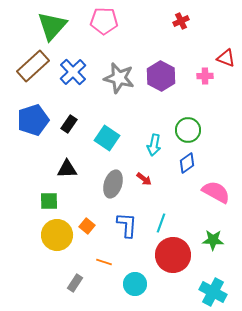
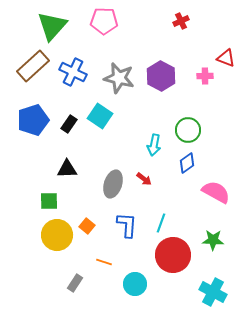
blue cross: rotated 20 degrees counterclockwise
cyan square: moved 7 px left, 22 px up
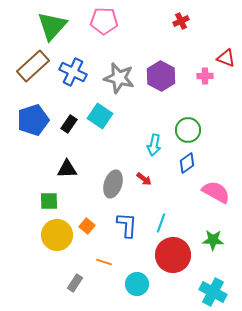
cyan circle: moved 2 px right
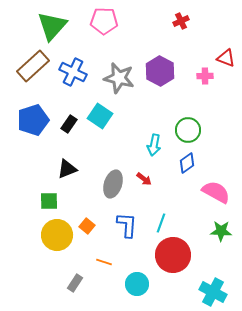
purple hexagon: moved 1 px left, 5 px up
black triangle: rotated 20 degrees counterclockwise
green star: moved 8 px right, 9 px up
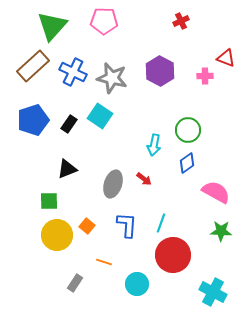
gray star: moved 7 px left
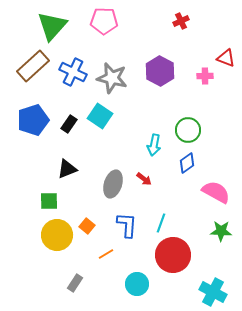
orange line: moved 2 px right, 8 px up; rotated 49 degrees counterclockwise
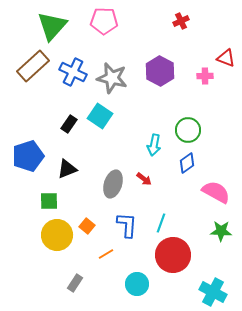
blue pentagon: moved 5 px left, 36 px down
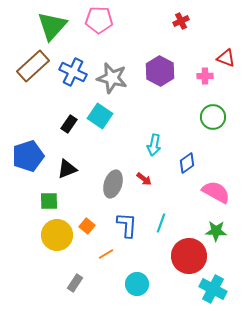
pink pentagon: moved 5 px left, 1 px up
green circle: moved 25 px right, 13 px up
green star: moved 5 px left
red circle: moved 16 px right, 1 px down
cyan cross: moved 3 px up
